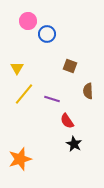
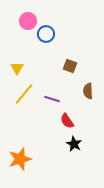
blue circle: moved 1 px left
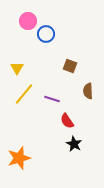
orange star: moved 1 px left, 1 px up
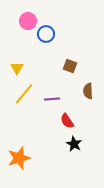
purple line: rotated 21 degrees counterclockwise
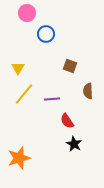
pink circle: moved 1 px left, 8 px up
yellow triangle: moved 1 px right
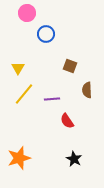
brown semicircle: moved 1 px left, 1 px up
black star: moved 15 px down
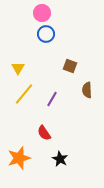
pink circle: moved 15 px right
purple line: rotated 56 degrees counterclockwise
red semicircle: moved 23 px left, 12 px down
black star: moved 14 px left
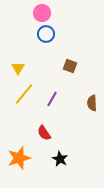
brown semicircle: moved 5 px right, 13 px down
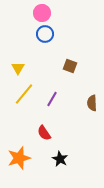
blue circle: moved 1 px left
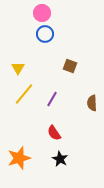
red semicircle: moved 10 px right
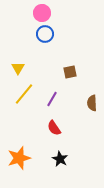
brown square: moved 6 px down; rotated 32 degrees counterclockwise
red semicircle: moved 5 px up
